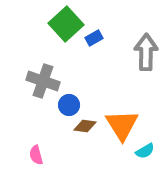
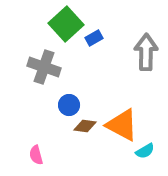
gray cross: moved 1 px right, 14 px up
orange triangle: rotated 30 degrees counterclockwise
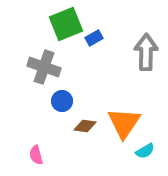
green square: rotated 20 degrees clockwise
blue circle: moved 7 px left, 4 px up
orange triangle: moved 2 px right, 2 px up; rotated 36 degrees clockwise
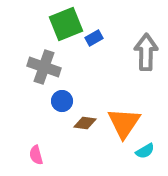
brown diamond: moved 3 px up
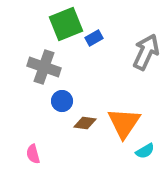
gray arrow: rotated 24 degrees clockwise
pink semicircle: moved 3 px left, 1 px up
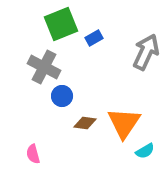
green square: moved 5 px left
gray cross: rotated 8 degrees clockwise
blue circle: moved 5 px up
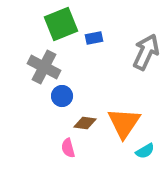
blue rectangle: rotated 18 degrees clockwise
pink semicircle: moved 35 px right, 6 px up
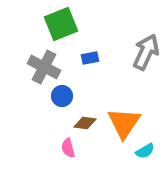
blue rectangle: moved 4 px left, 20 px down
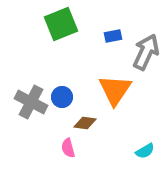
blue rectangle: moved 23 px right, 22 px up
gray cross: moved 13 px left, 35 px down
blue circle: moved 1 px down
orange triangle: moved 9 px left, 33 px up
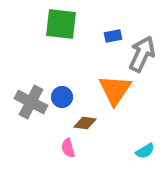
green square: rotated 28 degrees clockwise
gray arrow: moved 4 px left, 2 px down
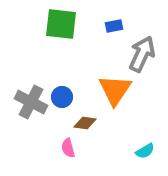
blue rectangle: moved 1 px right, 10 px up
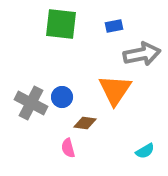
gray arrow: rotated 54 degrees clockwise
gray cross: moved 1 px down
